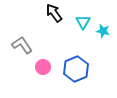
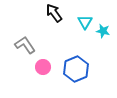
cyan triangle: moved 2 px right
gray L-shape: moved 3 px right
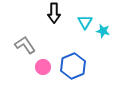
black arrow: rotated 144 degrees counterclockwise
blue hexagon: moved 3 px left, 3 px up
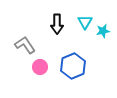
black arrow: moved 3 px right, 11 px down
cyan star: rotated 24 degrees counterclockwise
pink circle: moved 3 px left
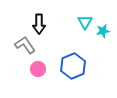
black arrow: moved 18 px left
pink circle: moved 2 px left, 2 px down
